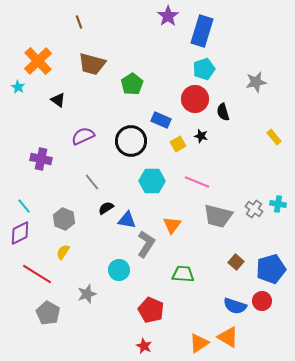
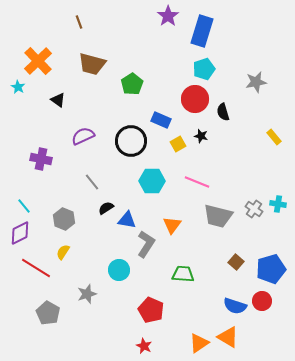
red line at (37, 274): moved 1 px left, 6 px up
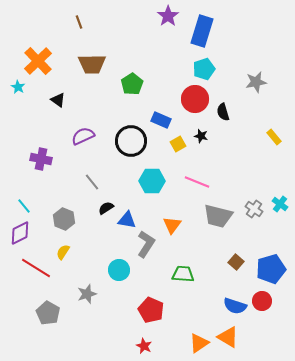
brown trapezoid at (92, 64): rotated 16 degrees counterclockwise
cyan cross at (278, 204): moved 2 px right; rotated 28 degrees clockwise
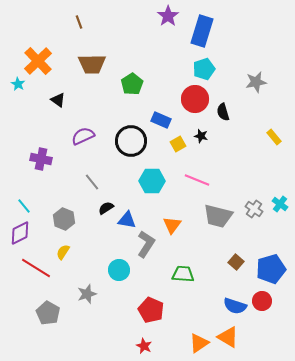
cyan star at (18, 87): moved 3 px up
pink line at (197, 182): moved 2 px up
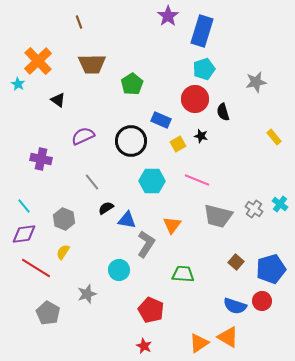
purple diamond at (20, 233): moved 4 px right, 1 px down; rotated 20 degrees clockwise
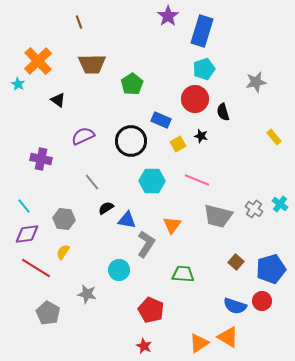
gray hexagon at (64, 219): rotated 15 degrees counterclockwise
purple diamond at (24, 234): moved 3 px right
gray star at (87, 294): rotated 30 degrees clockwise
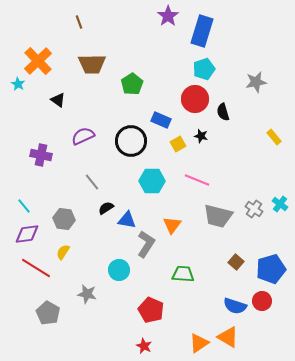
purple cross at (41, 159): moved 4 px up
